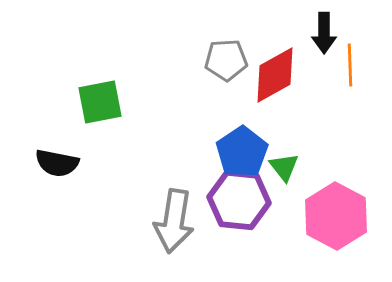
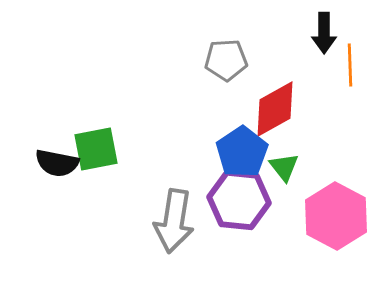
red diamond: moved 34 px down
green square: moved 4 px left, 47 px down
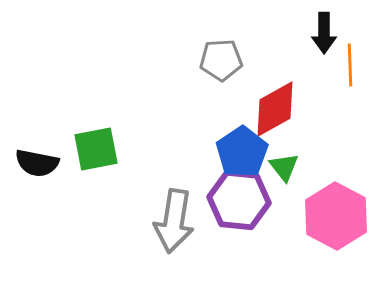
gray pentagon: moved 5 px left
black semicircle: moved 20 px left
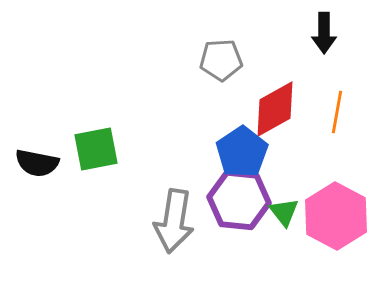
orange line: moved 13 px left, 47 px down; rotated 12 degrees clockwise
green triangle: moved 45 px down
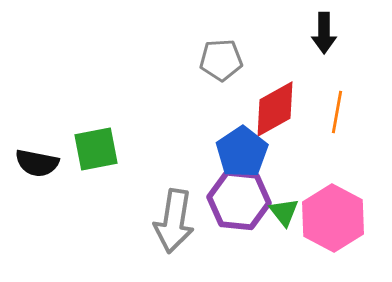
pink hexagon: moved 3 px left, 2 px down
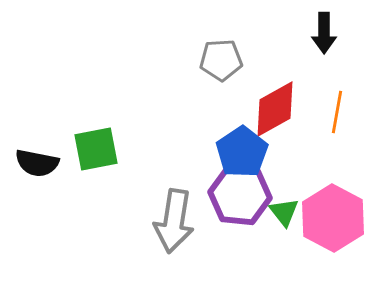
purple hexagon: moved 1 px right, 5 px up
